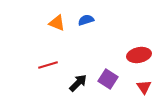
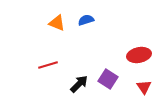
black arrow: moved 1 px right, 1 px down
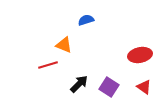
orange triangle: moved 7 px right, 22 px down
red ellipse: moved 1 px right
purple square: moved 1 px right, 8 px down
red triangle: rotated 21 degrees counterclockwise
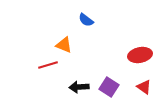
blue semicircle: rotated 126 degrees counterclockwise
black arrow: moved 3 px down; rotated 138 degrees counterclockwise
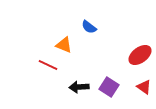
blue semicircle: moved 3 px right, 7 px down
red ellipse: rotated 25 degrees counterclockwise
red line: rotated 42 degrees clockwise
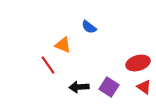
orange triangle: moved 1 px left
red ellipse: moved 2 px left, 8 px down; rotated 20 degrees clockwise
red line: rotated 30 degrees clockwise
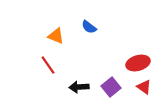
orange triangle: moved 7 px left, 9 px up
purple square: moved 2 px right; rotated 18 degrees clockwise
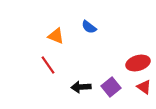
black arrow: moved 2 px right
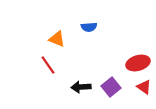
blue semicircle: rotated 42 degrees counterclockwise
orange triangle: moved 1 px right, 3 px down
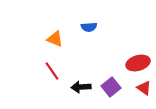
orange triangle: moved 2 px left
red line: moved 4 px right, 6 px down
red triangle: moved 1 px down
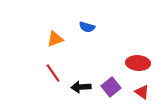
blue semicircle: moved 2 px left; rotated 21 degrees clockwise
orange triangle: rotated 42 degrees counterclockwise
red ellipse: rotated 20 degrees clockwise
red line: moved 1 px right, 2 px down
red triangle: moved 2 px left, 4 px down
